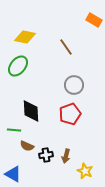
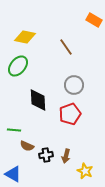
black diamond: moved 7 px right, 11 px up
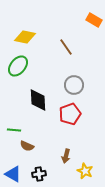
black cross: moved 7 px left, 19 px down
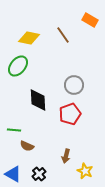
orange rectangle: moved 4 px left
yellow diamond: moved 4 px right, 1 px down
brown line: moved 3 px left, 12 px up
black cross: rotated 32 degrees counterclockwise
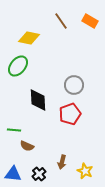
orange rectangle: moved 1 px down
brown line: moved 2 px left, 14 px up
brown arrow: moved 4 px left, 6 px down
blue triangle: rotated 24 degrees counterclockwise
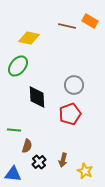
brown line: moved 6 px right, 5 px down; rotated 42 degrees counterclockwise
black diamond: moved 1 px left, 3 px up
brown semicircle: rotated 96 degrees counterclockwise
brown arrow: moved 1 px right, 2 px up
black cross: moved 12 px up
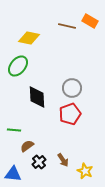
gray circle: moved 2 px left, 3 px down
brown semicircle: rotated 144 degrees counterclockwise
brown arrow: rotated 48 degrees counterclockwise
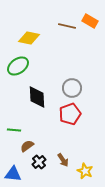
green ellipse: rotated 15 degrees clockwise
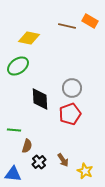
black diamond: moved 3 px right, 2 px down
brown semicircle: rotated 144 degrees clockwise
